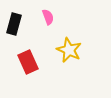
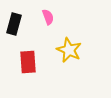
red rectangle: rotated 20 degrees clockwise
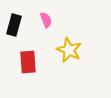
pink semicircle: moved 2 px left, 3 px down
black rectangle: moved 1 px down
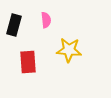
pink semicircle: rotated 14 degrees clockwise
yellow star: rotated 20 degrees counterclockwise
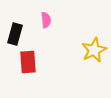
black rectangle: moved 1 px right, 9 px down
yellow star: moved 25 px right; rotated 30 degrees counterclockwise
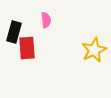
black rectangle: moved 1 px left, 2 px up
red rectangle: moved 1 px left, 14 px up
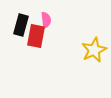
black rectangle: moved 7 px right, 7 px up
red rectangle: moved 9 px right, 12 px up; rotated 15 degrees clockwise
